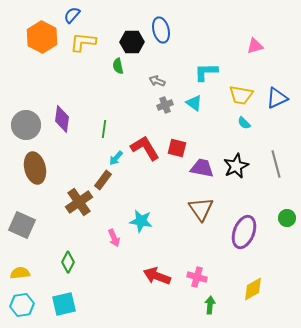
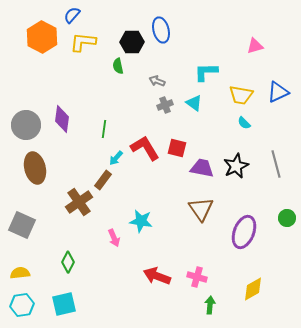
blue triangle: moved 1 px right, 6 px up
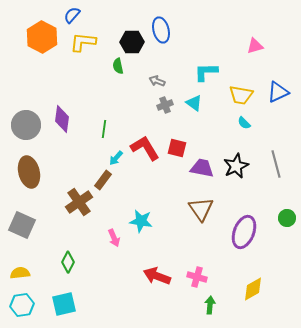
brown ellipse: moved 6 px left, 4 px down
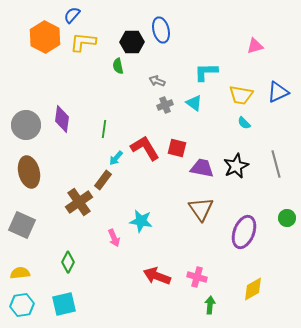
orange hexagon: moved 3 px right
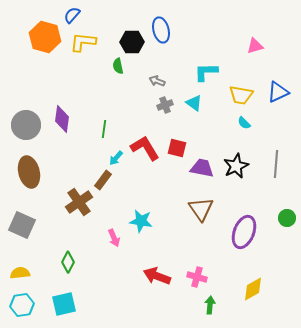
orange hexagon: rotated 12 degrees counterclockwise
gray line: rotated 20 degrees clockwise
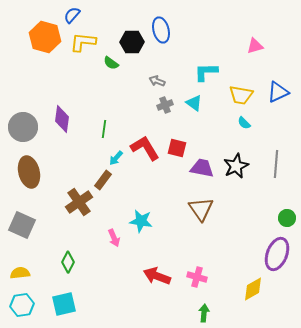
green semicircle: moved 7 px left, 3 px up; rotated 42 degrees counterclockwise
gray circle: moved 3 px left, 2 px down
purple ellipse: moved 33 px right, 22 px down
green arrow: moved 6 px left, 8 px down
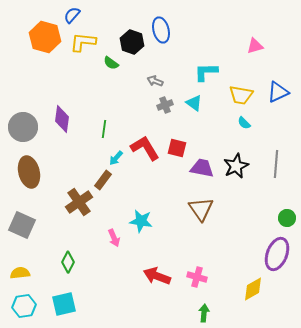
black hexagon: rotated 20 degrees clockwise
gray arrow: moved 2 px left
cyan hexagon: moved 2 px right, 1 px down
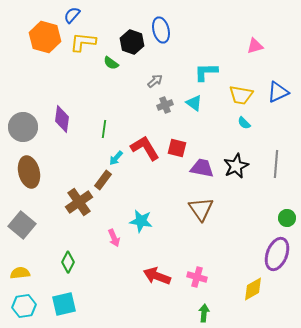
gray arrow: rotated 119 degrees clockwise
gray square: rotated 16 degrees clockwise
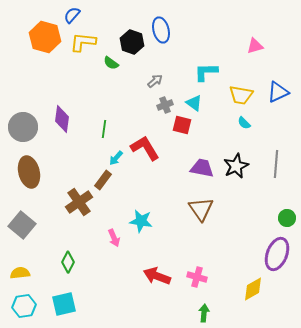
red square: moved 5 px right, 23 px up
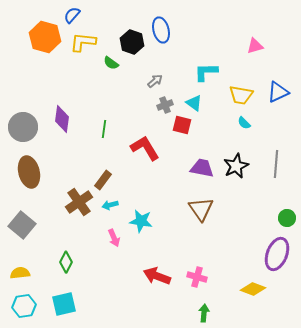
cyan arrow: moved 6 px left, 47 px down; rotated 35 degrees clockwise
green diamond: moved 2 px left
yellow diamond: rotated 50 degrees clockwise
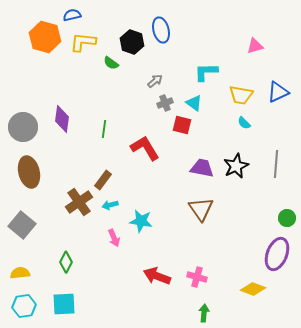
blue semicircle: rotated 36 degrees clockwise
gray cross: moved 2 px up
cyan square: rotated 10 degrees clockwise
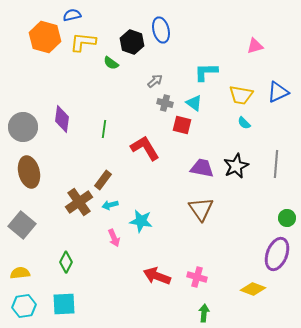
gray cross: rotated 35 degrees clockwise
